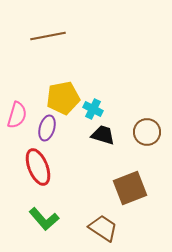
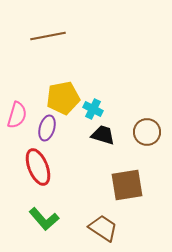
brown square: moved 3 px left, 3 px up; rotated 12 degrees clockwise
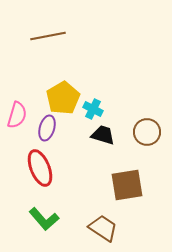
yellow pentagon: rotated 20 degrees counterclockwise
red ellipse: moved 2 px right, 1 px down
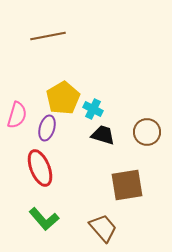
brown trapezoid: rotated 16 degrees clockwise
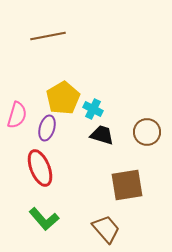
black trapezoid: moved 1 px left
brown trapezoid: moved 3 px right, 1 px down
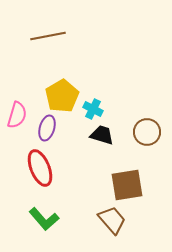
yellow pentagon: moved 1 px left, 2 px up
brown trapezoid: moved 6 px right, 9 px up
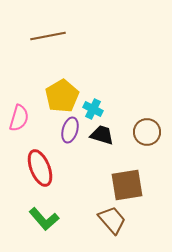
pink semicircle: moved 2 px right, 3 px down
purple ellipse: moved 23 px right, 2 px down
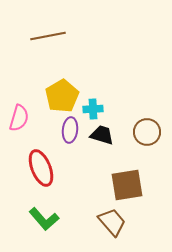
cyan cross: rotated 30 degrees counterclockwise
purple ellipse: rotated 10 degrees counterclockwise
red ellipse: moved 1 px right
brown trapezoid: moved 2 px down
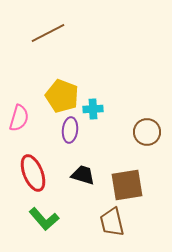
brown line: moved 3 px up; rotated 16 degrees counterclockwise
yellow pentagon: rotated 20 degrees counterclockwise
black trapezoid: moved 19 px left, 40 px down
red ellipse: moved 8 px left, 5 px down
brown trapezoid: rotated 152 degrees counterclockwise
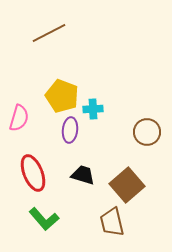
brown line: moved 1 px right
brown square: rotated 32 degrees counterclockwise
